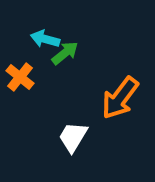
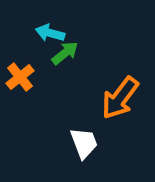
cyan arrow: moved 5 px right, 6 px up
orange cross: rotated 12 degrees clockwise
white trapezoid: moved 11 px right, 6 px down; rotated 128 degrees clockwise
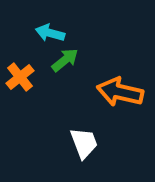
green arrow: moved 7 px down
orange arrow: moved 6 px up; rotated 66 degrees clockwise
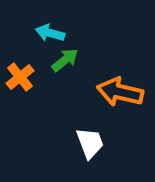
white trapezoid: moved 6 px right
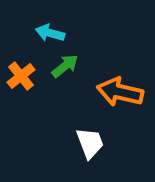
green arrow: moved 6 px down
orange cross: moved 1 px right, 1 px up
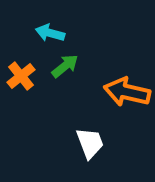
orange arrow: moved 7 px right
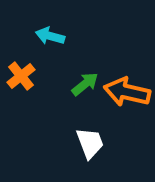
cyan arrow: moved 3 px down
green arrow: moved 20 px right, 18 px down
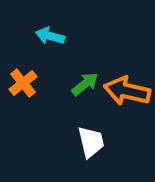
orange cross: moved 2 px right, 7 px down
orange arrow: moved 1 px up
white trapezoid: moved 1 px right, 1 px up; rotated 8 degrees clockwise
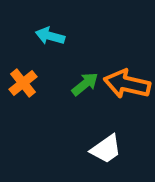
orange arrow: moved 7 px up
white trapezoid: moved 15 px right, 7 px down; rotated 68 degrees clockwise
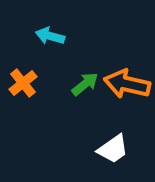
white trapezoid: moved 7 px right
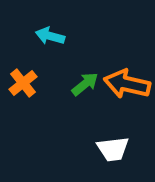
white trapezoid: rotated 28 degrees clockwise
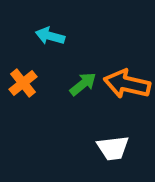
green arrow: moved 2 px left
white trapezoid: moved 1 px up
